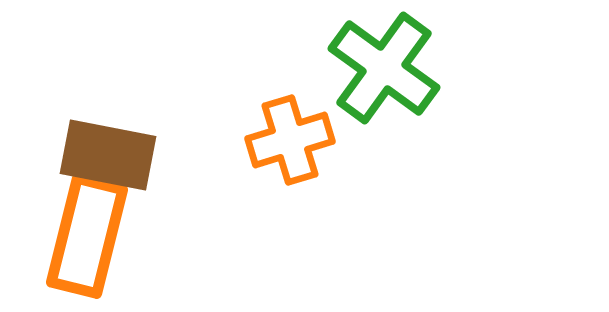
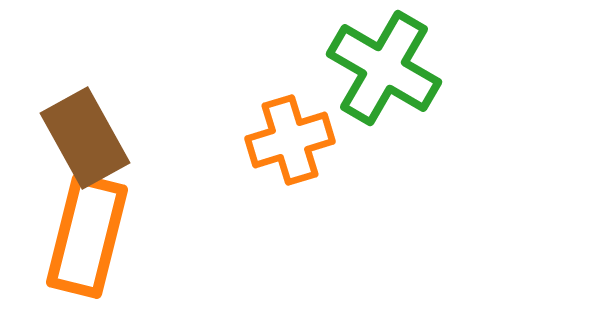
green cross: rotated 6 degrees counterclockwise
brown rectangle: moved 23 px left, 17 px up; rotated 50 degrees clockwise
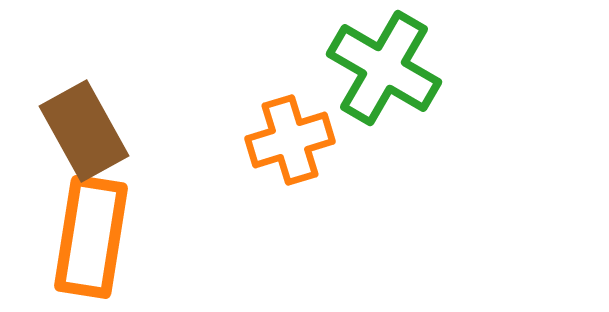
brown rectangle: moved 1 px left, 7 px up
orange rectangle: moved 4 px right, 1 px down; rotated 5 degrees counterclockwise
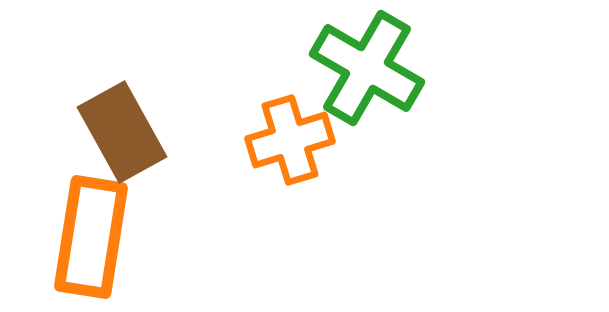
green cross: moved 17 px left
brown rectangle: moved 38 px right, 1 px down
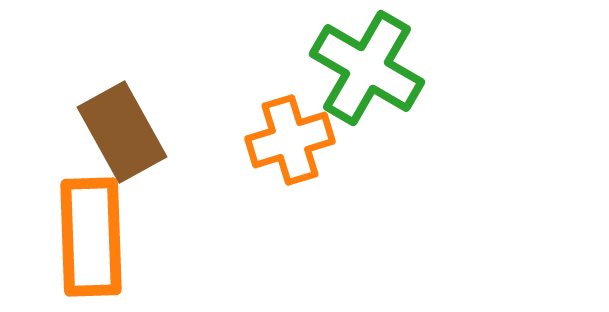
orange rectangle: rotated 11 degrees counterclockwise
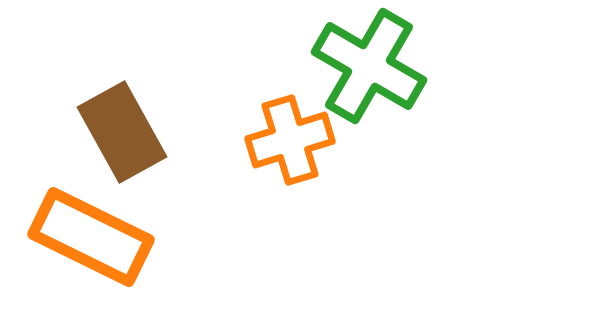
green cross: moved 2 px right, 2 px up
orange rectangle: rotated 62 degrees counterclockwise
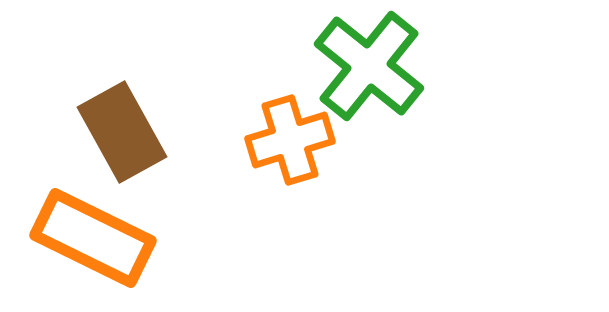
green cross: rotated 9 degrees clockwise
orange rectangle: moved 2 px right, 1 px down
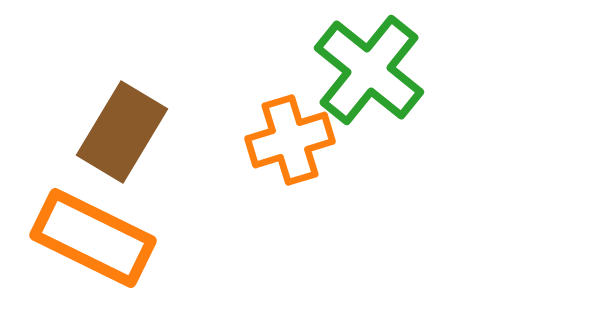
green cross: moved 4 px down
brown rectangle: rotated 60 degrees clockwise
